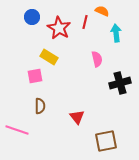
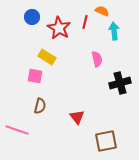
cyan arrow: moved 2 px left, 2 px up
yellow rectangle: moved 2 px left
pink square: rotated 21 degrees clockwise
brown semicircle: rotated 14 degrees clockwise
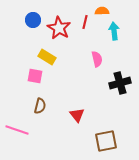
orange semicircle: rotated 24 degrees counterclockwise
blue circle: moved 1 px right, 3 px down
red triangle: moved 2 px up
